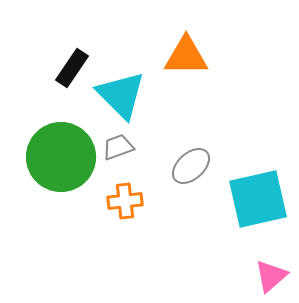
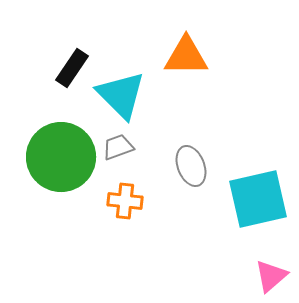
gray ellipse: rotated 69 degrees counterclockwise
orange cross: rotated 12 degrees clockwise
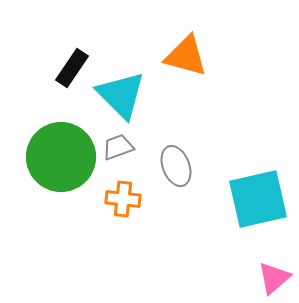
orange triangle: rotated 15 degrees clockwise
gray ellipse: moved 15 px left
orange cross: moved 2 px left, 2 px up
pink triangle: moved 3 px right, 2 px down
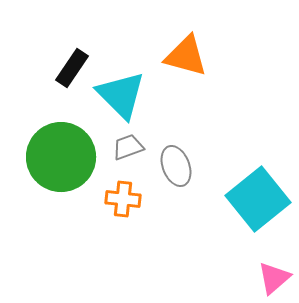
gray trapezoid: moved 10 px right
cyan square: rotated 26 degrees counterclockwise
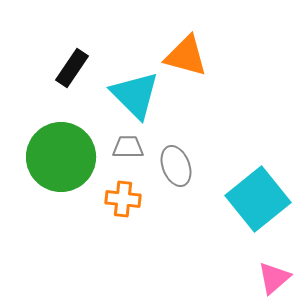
cyan triangle: moved 14 px right
gray trapezoid: rotated 20 degrees clockwise
